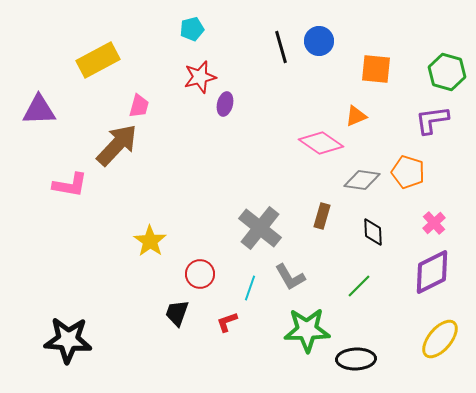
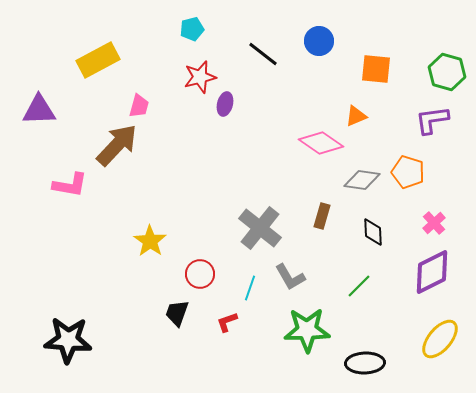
black line: moved 18 px left, 7 px down; rotated 36 degrees counterclockwise
black ellipse: moved 9 px right, 4 px down
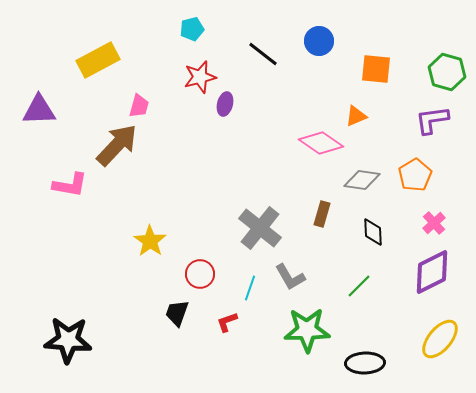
orange pentagon: moved 7 px right, 3 px down; rotated 24 degrees clockwise
brown rectangle: moved 2 px up
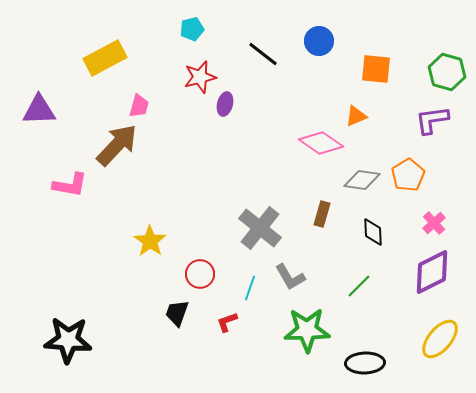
yellow rectangle: moved 7 px right, 2 px up
orange pentagon: moved 7 px left
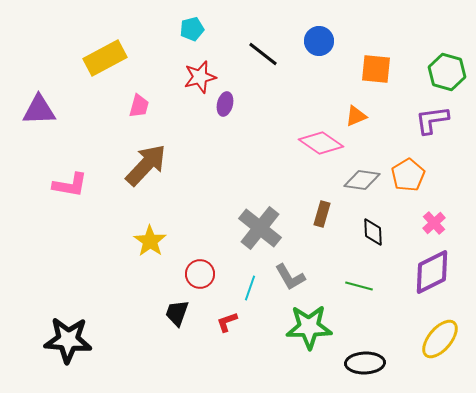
brown arrow: moved 29 px right, 20 px down
green line: rotated 60 degrees clockwise
green star: moved 2 px right, 3 px up
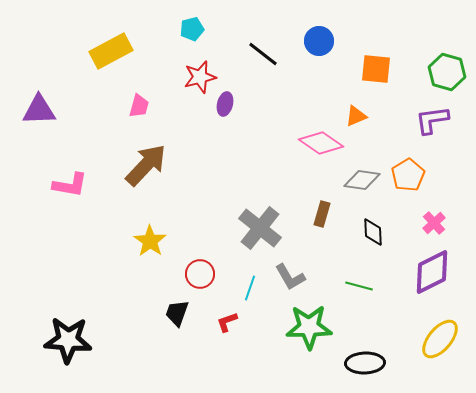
yellow rectangle: moved 6 px right, 7 px up
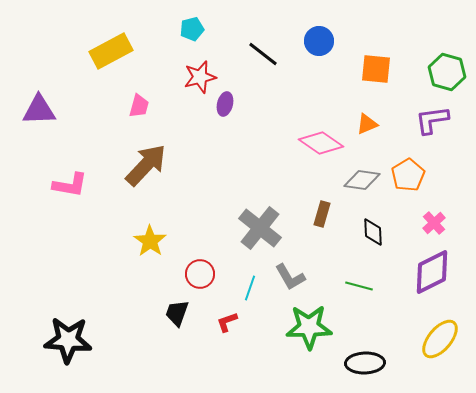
orange triangle: moved 11 px right, 8 px down
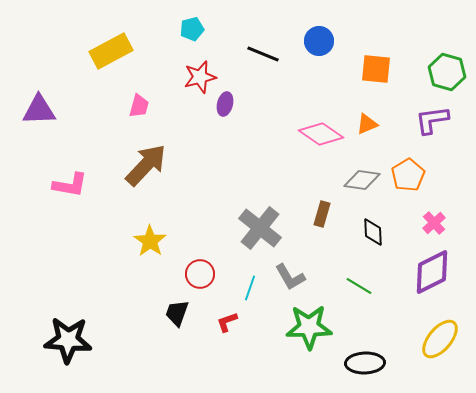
black line: rotated 16 degrees counterclockwise
pink diamond: moved 9 px up
green line: rotated 16 degrees clockwise
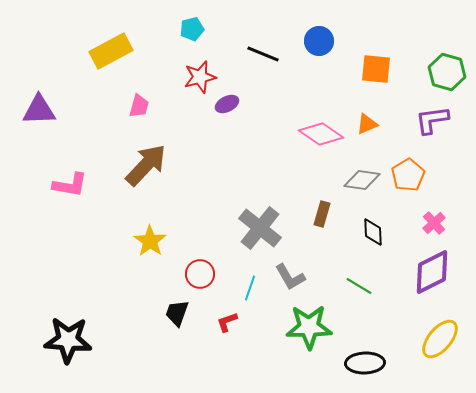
purple ellipse: moved 2 px right; rotated 50 degrees clockwise
